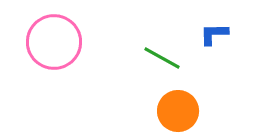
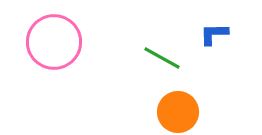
orange circle: moved 1 px down
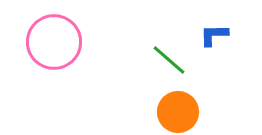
blue L-shape: moved 1 px down
green line: moved 7 px right, 2 px down; rotated 12 degrees clockwise
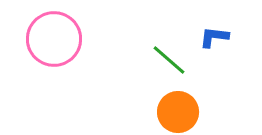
blue L-shape: moved 2 px down; rotated 8 degrees clockwise
pink circle: moved 3 px up
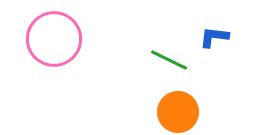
green line: rotated 15 degrees counterclockwise
